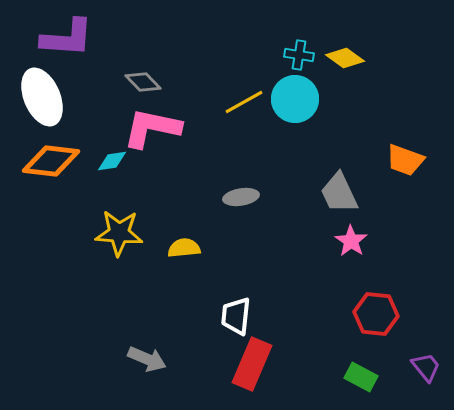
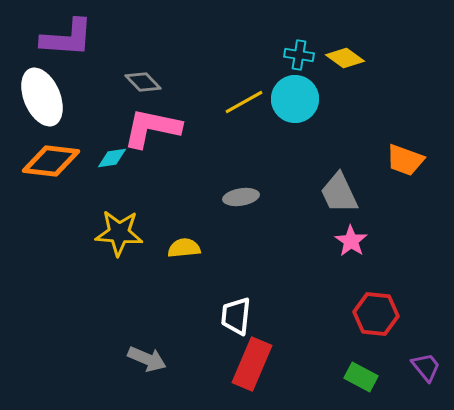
cyan diamond: moved 3 px up
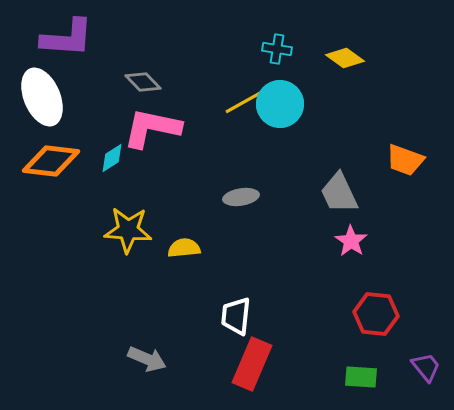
cyan cross: moved 22 px left, 6 px up
cyan circle: moved 15 px left, 5 px down
cyan diamond: rotated 24 degrees counterclockwise
yellow star: moved 9 px right, 3 px up
green rectangle: rotated 24 degrees counterclockwise
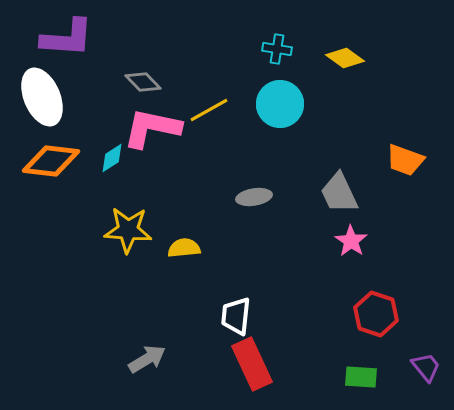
yellow line: moved 35 px left, 8 px down
gray ellipse: moved 13 px right
red hexagon: rotated 12 degrees clockwise
gray arrow: rotated 54 degrees counterclockwise
red rectangle: rotated 48 degrees counterclockwise
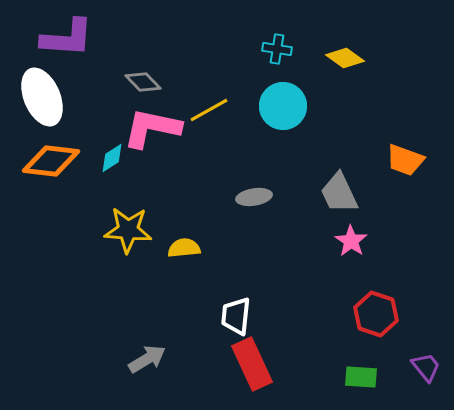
cyan circle: moved 3 px right, 2 px down
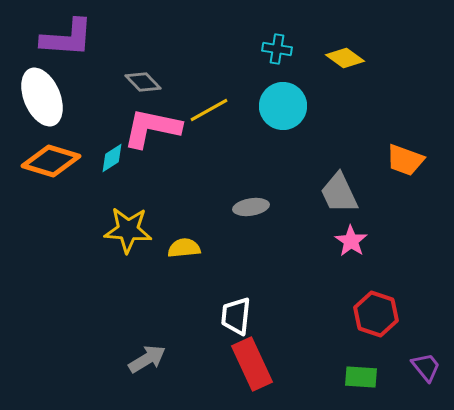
orange diamond: rotated 10 degrees clockwise
gray ellipse: moved 3 px left, 10 px down
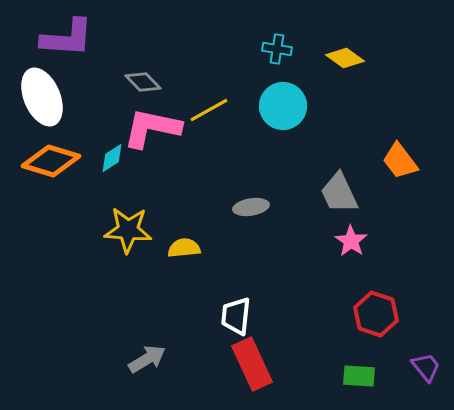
orange trapezoid: moved 5 px left, 1 px down; rotated 33 degrees clockwise
green rectangle: moved 2 px left, 1 px up
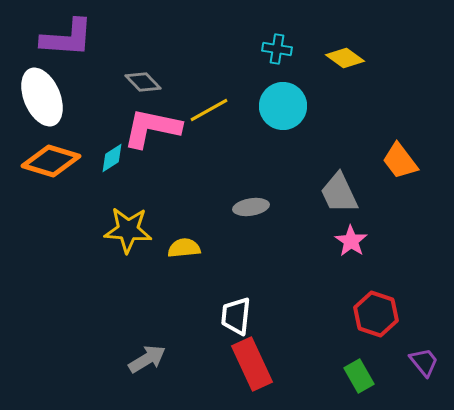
purple trapezoid: moved 2 px left, 5 px up
green rectangle: rotated 56 degrees clockwise
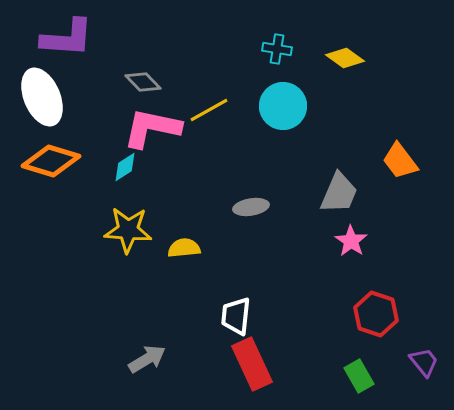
cyan diamond: moved 13 px right, 9 px down
gray trapezoid: rotated 132 degrees counterclockwise
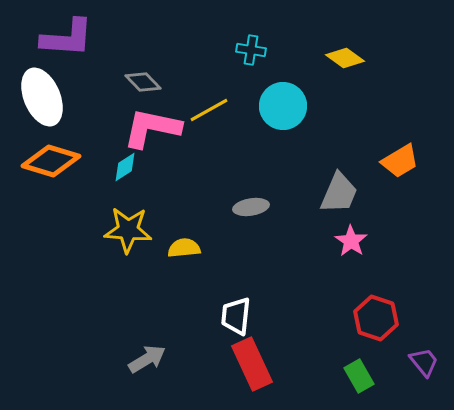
cyan cross: moved 26 px left, 1 px down
orange trapezoid: rotated 84 degrees counterclockwise
red hexagon: moved 4 px down
